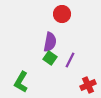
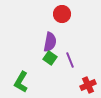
purple line: rotated 49 degrees counterclockwise
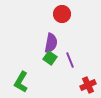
purple semicircle: moved 1 px right, 1 px down
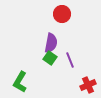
green L-shape: moved 1 px left
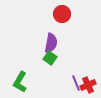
purple line: moved 6 px right, 23 px down
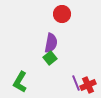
green square: rotated 16 degrees clockwise
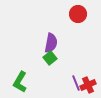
red circle: moved 16 px right
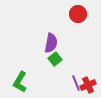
green square: moved 5 px right, 1 px down
